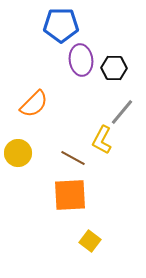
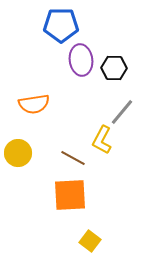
orange semicircle: rotated 36 degrees clockwise
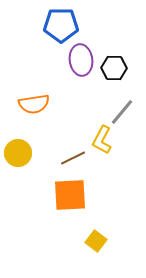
brown line: rotated 55 degrees counterclockwise
yellow square: moved 6 px right
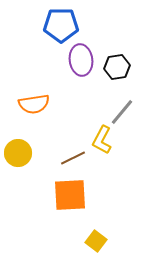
black hexagon: moved 3 px right, 1 px up; rotated 10 degrees counterclockwise
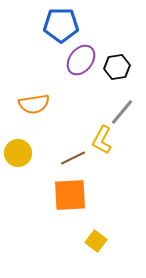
purple ellipse: rotated 44 degrees clockwise
